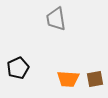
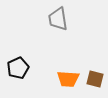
gray trapezoid: moved 2 px right
brown square: rotated 24 degrees clockwise
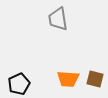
black pentagon: moved 1 px right, 16 px down
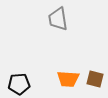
black pentagon: rotated 20 degrees clockwise
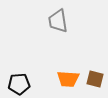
gray trapezoid: moved 2 px down
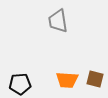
orange trapezoid: moved 1 px left, 1 px down
black pentagon: moved 1 px right
